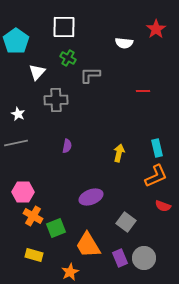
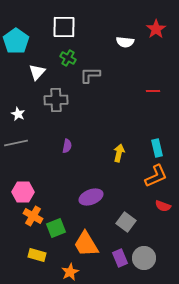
white semicircle: moved 1 px right, 1 px up
red line: moved 10 px right
orange trapezoid: moved 2 px left, 1 px up
yellow rectangle: moved 3 px right
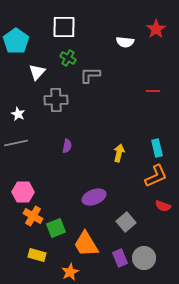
purple ellipse: moved 3 px right
gray square: rotated 12 degrees clockwise
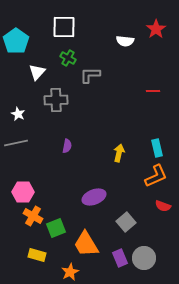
white semicircle: moved 1 px up
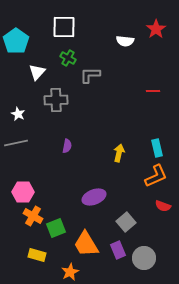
purple rectangle: moved 2 px left, 8 px up
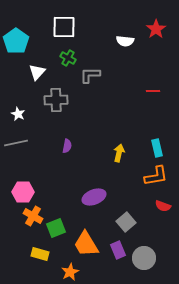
orange L-shape: rotated 15 degrees clockwise
yellow rectangle: moved 3 px right, 1 px up
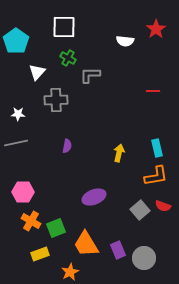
white star: rotated 24 degrees counterclockwise
orange cross: moved 2 px left, 5 px down
gray square: moved 14 px right, 12 px up
yellow rectangle: rotated 36 degrees counterclockwise
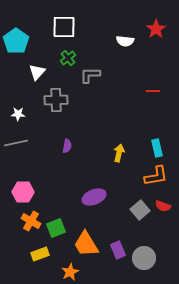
green cross: rotated 21 degrees clockwise
